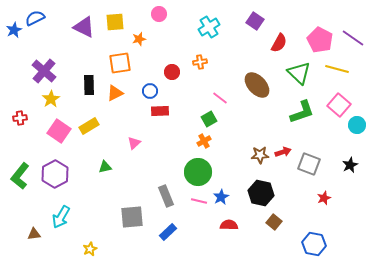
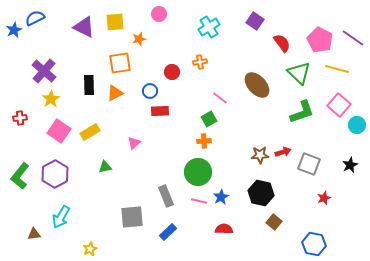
red semicircle at (279, 43): moved 3 px right; rotated 66 degrees counterclockwise
yellow rectangle at (89, 126): moved 1 px right, 6 px down
orange cross at (204, 141): rotated 24 degrees clockwise
red semicircle at (229, 225): moved 5 px left, 4 px down
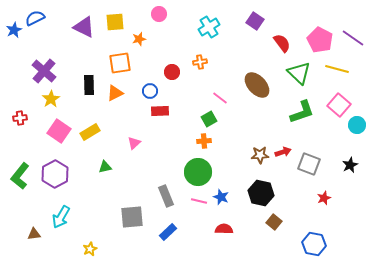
blue star at (221, 197): rotated 21 degrees counterclockwise
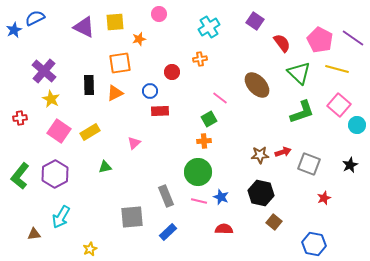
orange cross at (200, 62): moved 3 px up
yellow star at (51, 99): rotated 12 degrees counterclockwise
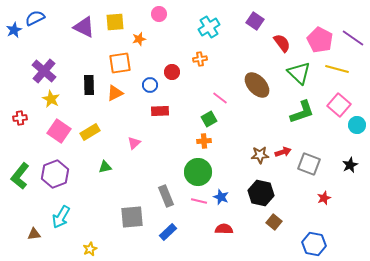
blue circle at (150, 91): moved 6 px up
purple hexagon at (55, 174): rotated 8 degrees clockwise
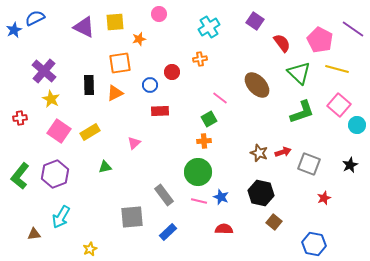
purple line at (353, 38): moved 9 px up
brown star at (260, 155): moved 1 px left, 2 px up; rotated 24 degrees clockwise
gray rectangle at (166, 196): moved 2 px left, 1 px up; rotated 15 degrees counterclockwise
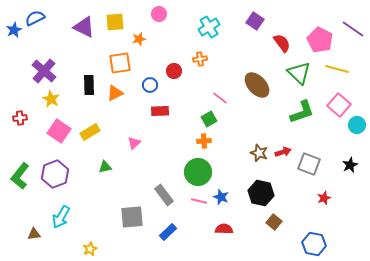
red circle at (172, 72): moved 2 px right, 1 px up
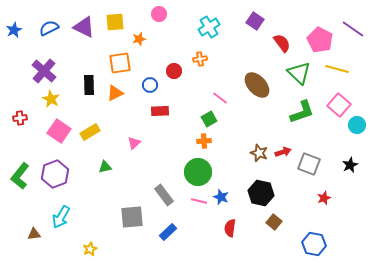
blue semicircle at (35, 18): moved 14 px right, 10 px down
red semicircle at (224, 229): moved 6 px right, 1 px up; rotated 84 degrees counterclockwise
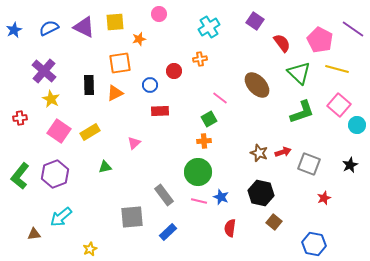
cyan arrow at (61, 217): rotated 20 degrees clockwise
